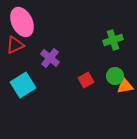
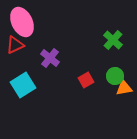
green cross: rotated 30 degrees counterclockwise
orange triangle: moved 1 px left, 2 px down
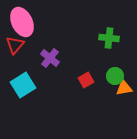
green cross: moved 4 px left, 2 px up; rotated 36 degrees counterclockwise
red triangle: rotated 24 degrees counterclockwise
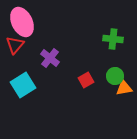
green cross: moved 4 px right, 1 px down
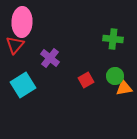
pink ellipse: rotated 28 degrees clockwise
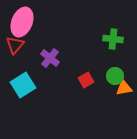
pink ellipse: rotated 20 degrees clockwise
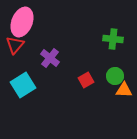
orange triangle: moved 2 px down; rotated 12 degrees clockwise
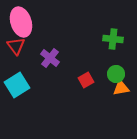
pink ellipse: moved 1 px left; rotated 40 degrees counterclockwise
red triangle: moved 1 px right, 1 px down; rotated 18 degrees counterclockwise
green circle: moved 1 px right, 2 px up
cyan square: moved 6 px left
orange triangle: moved 3 px left, 2 px up; rotated 12 degrees counterclockwise
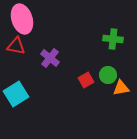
pink ellipse: moved 1 px right, 3 px up
red triangle: rotated 42 degrees counterclockwise
green circle: moved 8 px left, 1 px down
cyan square: moved 1 px left, 9 px down
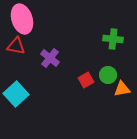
orange triangle: moved 1 px right, 1 px down
cyan square: rotated 10 degrees counterclockwise
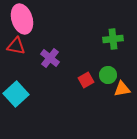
green cross: rotated 12 degrees counterclockwise
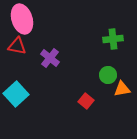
red triangle: moved 1 px right
red square: moved 21 px down; rotated 21 degrees counterclockwise
